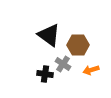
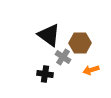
brown hexagon: moved 2 px right, 2 px up
gray cross: moved 7 px up
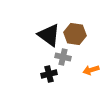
brown hexagon: moved 5 px left, 9 px up; rotated 10 degrees clockwise
gray cross: rotated 21 degrees counterclockwise
black cross: moved 4 px right; rotated 21 degrees counterclockwise
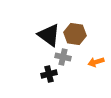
orange arrow: moved 5 px right, 8 px up
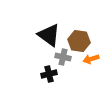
brown hexagon: moved 4 px right, 7 px down
orange arrow: moved 5 px left, 3 px up
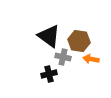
black triangle: moved 1 px down
orange arrow: rotated 28 degrees clockwise
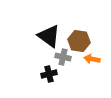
orange arrow: moved 1 px right
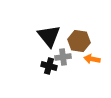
black triangle: rotated 15 degrees clockwise
gray cross: rotated 21 degrees counterclockwise
black cross: moved 8 px up; rotated 28 degrees clockwise
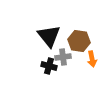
orange arrow: rotated 112 degrees counterclockwise
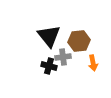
brown hexagon: rotated 15 degrees counterclockwise
orange arrow: moved 1 px right, 4 px down
